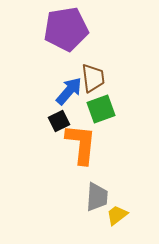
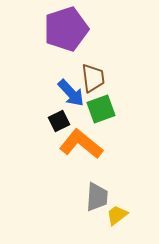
purple pentagon: rotated 9 degrees counterclockwise
blue arrow: moved 2 px right, 2 px down; rotated 96 degrees clockwise
orange L-shape: rotated 57 degrees counterclockwise
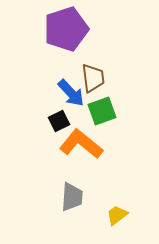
green square: moved 1 px right, 2 px down
gray trapezoid: moved 25 px left
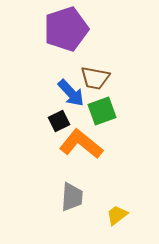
brown trapezoid: moved 2 px right; rotated 108 degrees clockwise
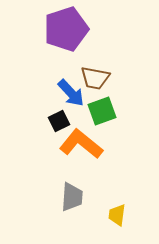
yellow trapezoid: rotated 45 degrees counterclockwise
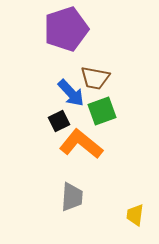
yellow trapezoid: moved 18 px right
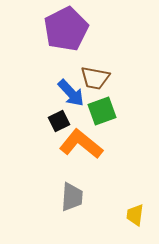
purple pentagon: rotated 9 degrees counterclockwise
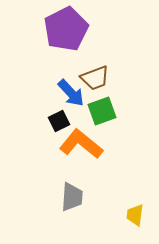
brown trapezoid: rotated 32 degrees counterclockwise
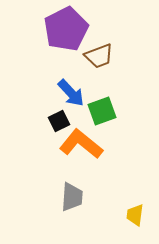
brown trapezoid: moved 4 px right, 22 px up
